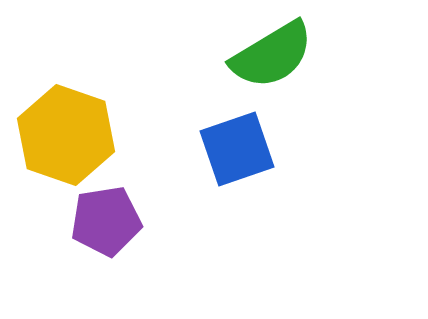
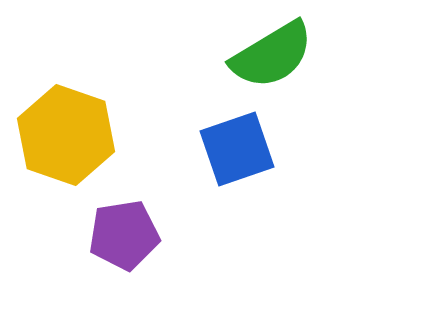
purple pentagon: moved 18 px right, 14 px down
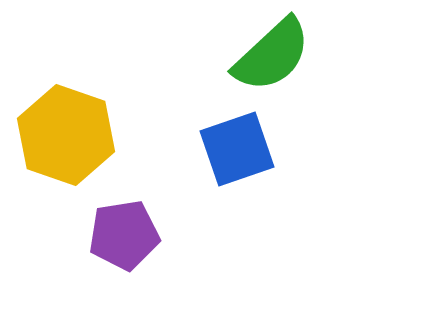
green semicircle: rotated 12 degrees counterclockwise
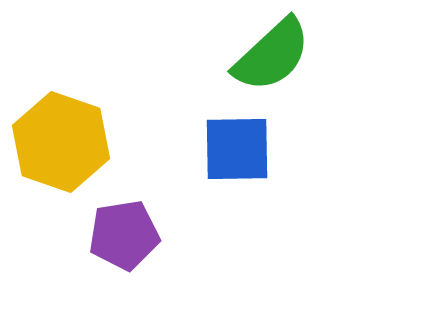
yellow hexagon: moved 5 px left, 7 px down
blue square: rotated 18 degrees clockwise
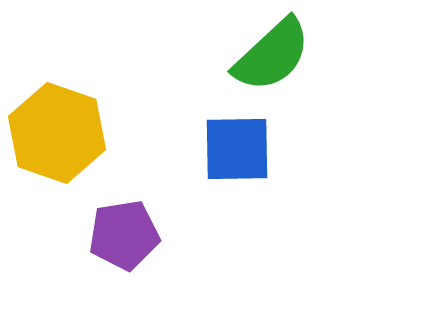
yellow hexagon: moved 4 px left, 9 px up
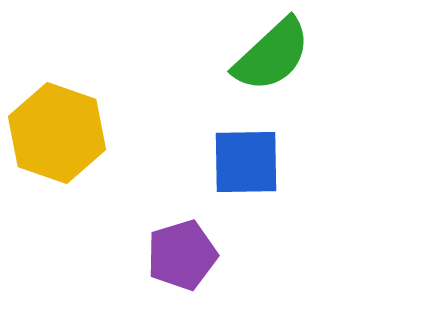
blue square: moved 9 px right, 13 px down
purple pentagon: moved 58 px right, 20 px down; rotated 8 degrees counterclockwise
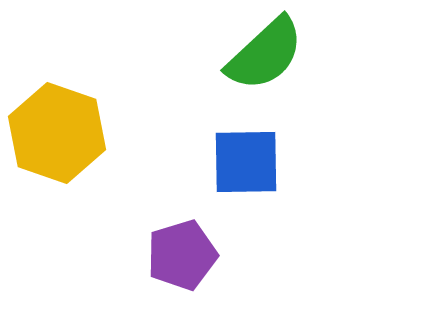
green semicircle: moved 7 px left, 1 px up
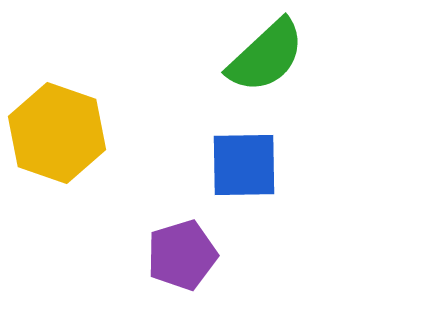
green semicircle: moved 1 px right, 2 px down
blue square: moved 2 px left, 3 px down
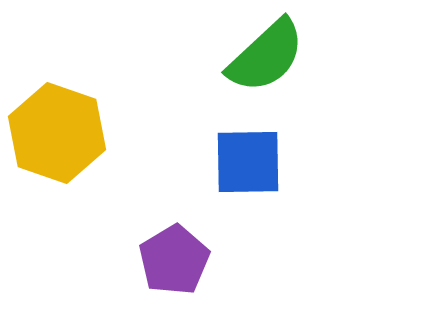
blue square: moved 4 px right, 3 px up
purple pentagon: moved 8 px left, 5 px down; rotated 14 degrees counterclockwise
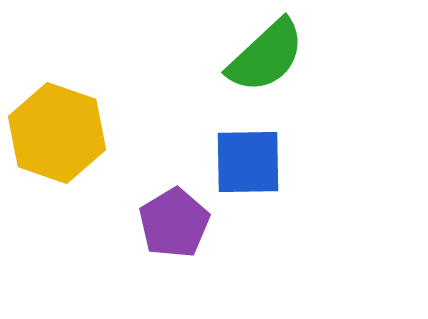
purple pentagon: moved 37 px up
